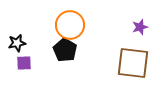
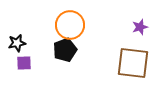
black pentagon: rotated 20 degrees clockwise
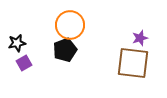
purple star: moved 11 px down
purple square: rotated 28 degrees counterclockwise
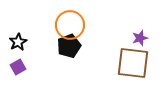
black star: moved 1 px right, 1 px up; rotated 18 degrees counterclockwise
black pentagon: moved 4 px right, 4 px up
purple square: moved 6 px left, 4 px down
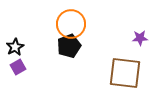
orange circle: moved 1 px right, 1 px up
purple star: rotated 14 degrees clockwise
black star: moved 3 px left, 5 px down
brown square: moved 8 px left, 10 px down
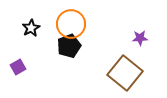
black star: moved 16 px right, 19 px up
brown square: rotated 32 degrees clockwise
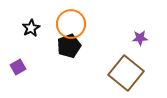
brown square: moved 1 px right
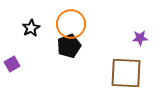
purple square: moved 6 px left, 3 px up
brown square: rotated 36 degrees counterclockwise
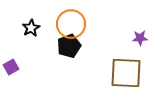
purple square: moved 1 px left, 3 px down
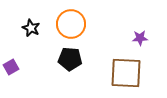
black star: rotated 18 degrees counterclockwise
black pentagon: moved 1 px right, 13 px down; rotated 25 degrees clockwise
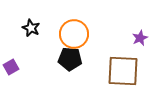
orange circle: moved 3 px right, 10 px down
purple star: rotated 21 degrees counterclockwise
brown square: moved 3 px left, 2 px up
